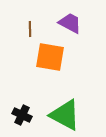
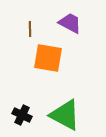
orange square: moved 2 px left, 1 px down
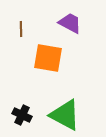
brown line: moved 9 px left
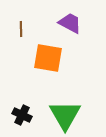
green triangle: rotated 32 degrees clockwise
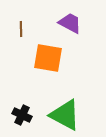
green triangle: rotated 32 degrees counterclockwise
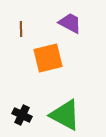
orange square: rotated 24 degrees counterclockwise
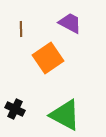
orange square: rotated 20 degrees counterclockwise
black cross: moved 7 px left, 6 px up
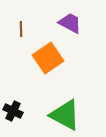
black cross: moved 2 px left, 2 px down
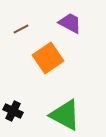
brown line: rotated 63 degrees clockwise
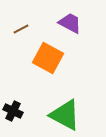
orange square: rotated 28 degrees counterclockwise
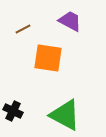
purple trapezoid: moved 2 px up
brown line: moved 2 px right
orange square: rotated 20 degrees counterclockwise
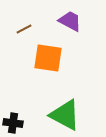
brown line: moved 1 px right
black cross: moved 12 px down; rotated 18 degrees counterclockwise
